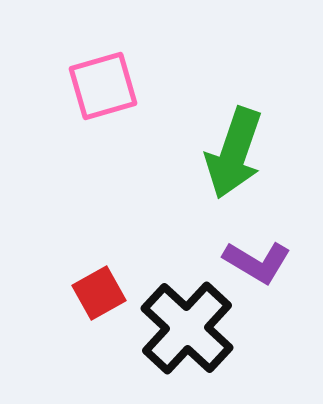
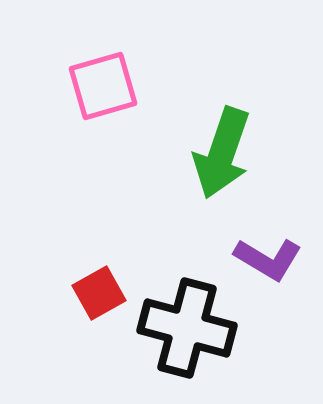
green arrow: moved 12 px left
purple L-shape: moved 11 px right, 3 px up
black cross: rotated 28 degrees counterclockwise
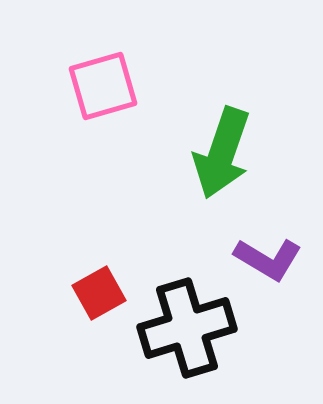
black cross: rotated 32 degrees counterclockwise
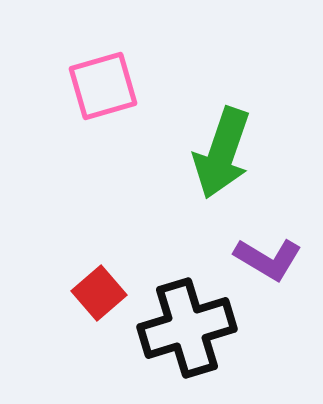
red square: rotated 12 degrees counterclockwise
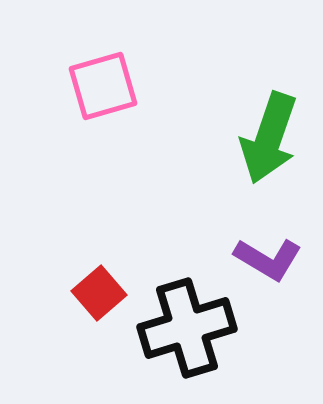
green arrow: moved 47 px right, 15 px up
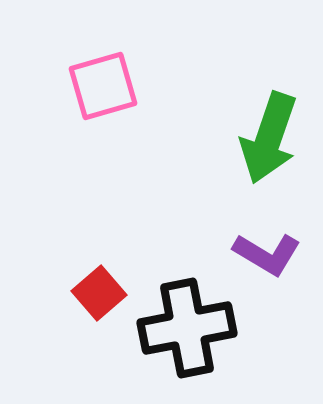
purple L-shape: moved 1 px left, 5 px up
black cross: rotated 6 degrees clockwise
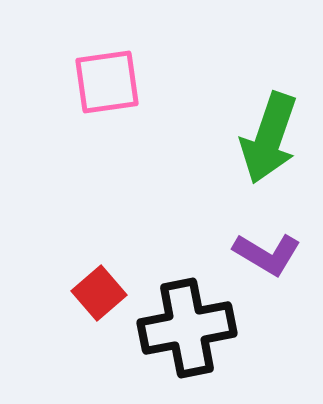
pink square: moved 4 px right, 4 px up; rotated 8 degrees clockwise
